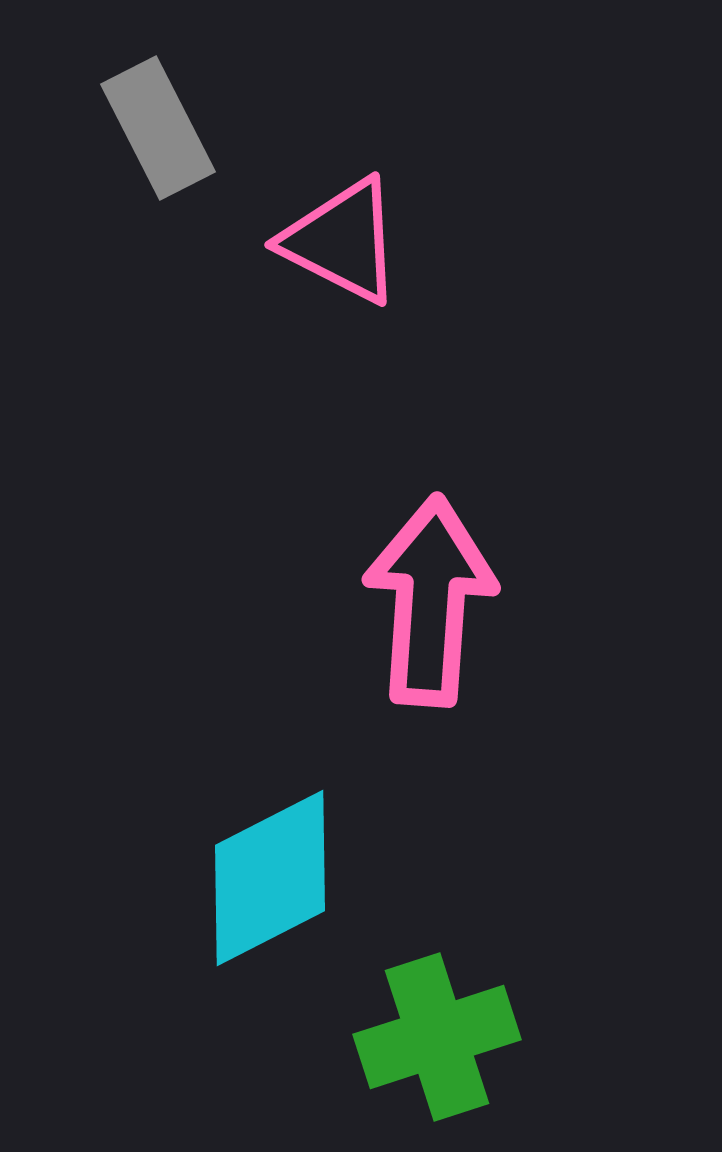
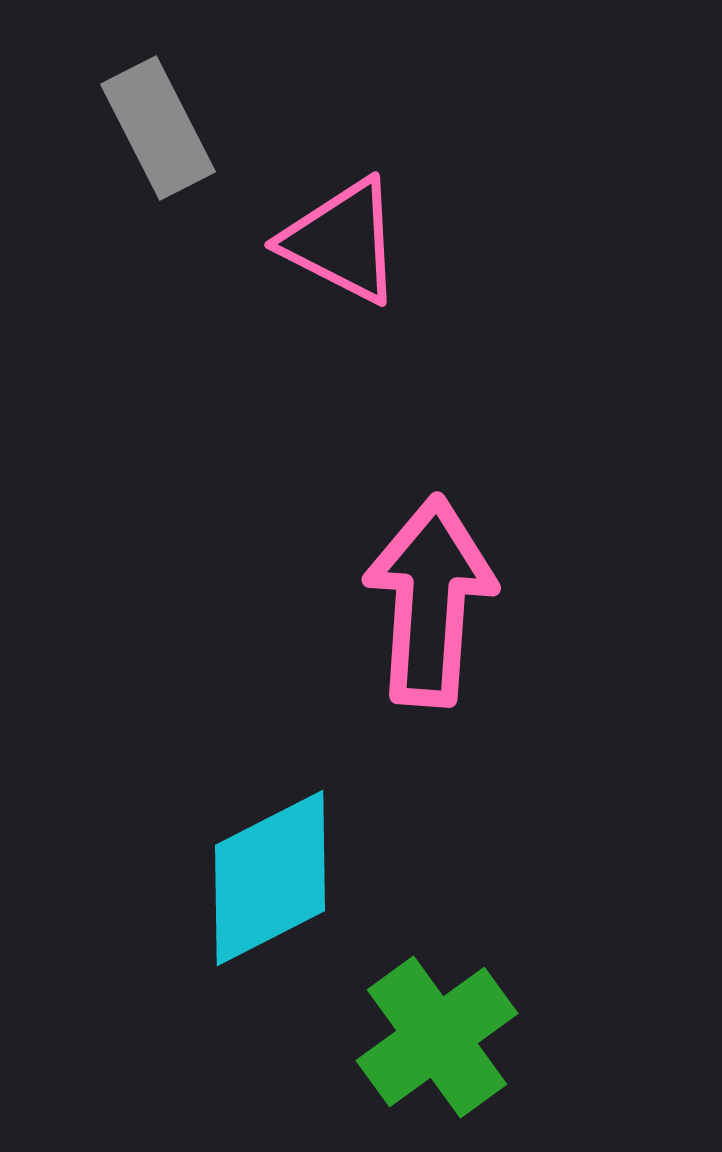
green cross: rotated 18 degrees counterclockwise
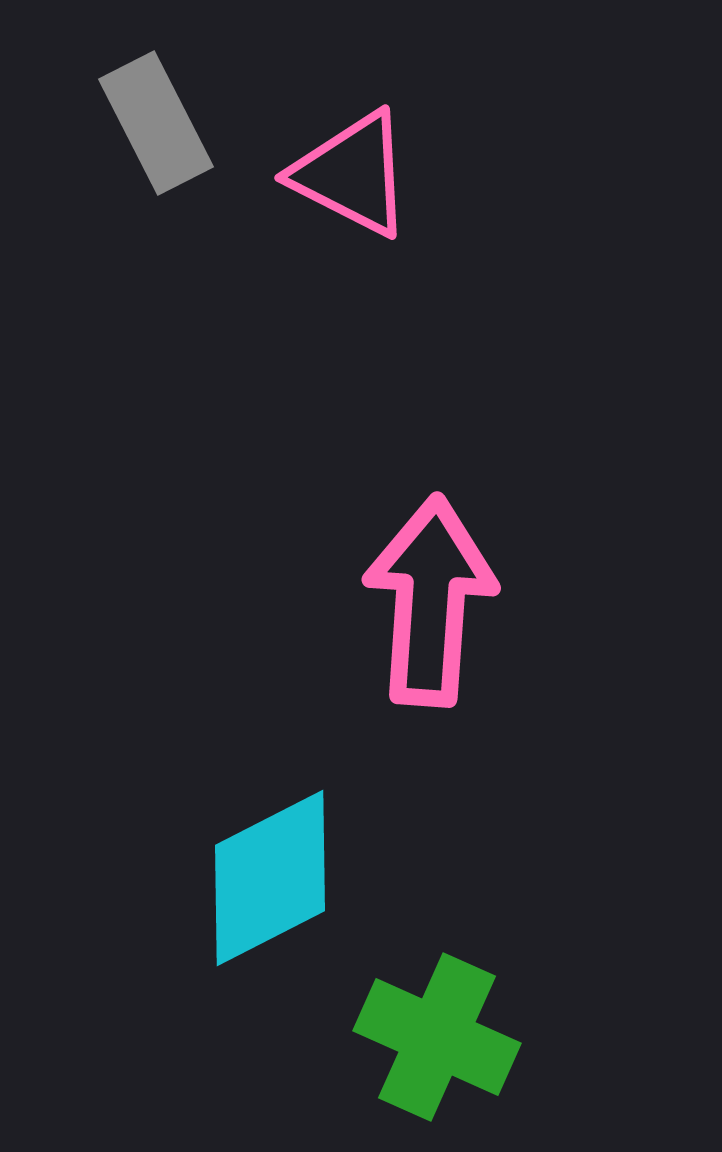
gray rectangle: moved 2 px left, 5 px up
pink triangle: moved 10 px right, 67 px up
green cross: rotated 30 degrees counterclockwise
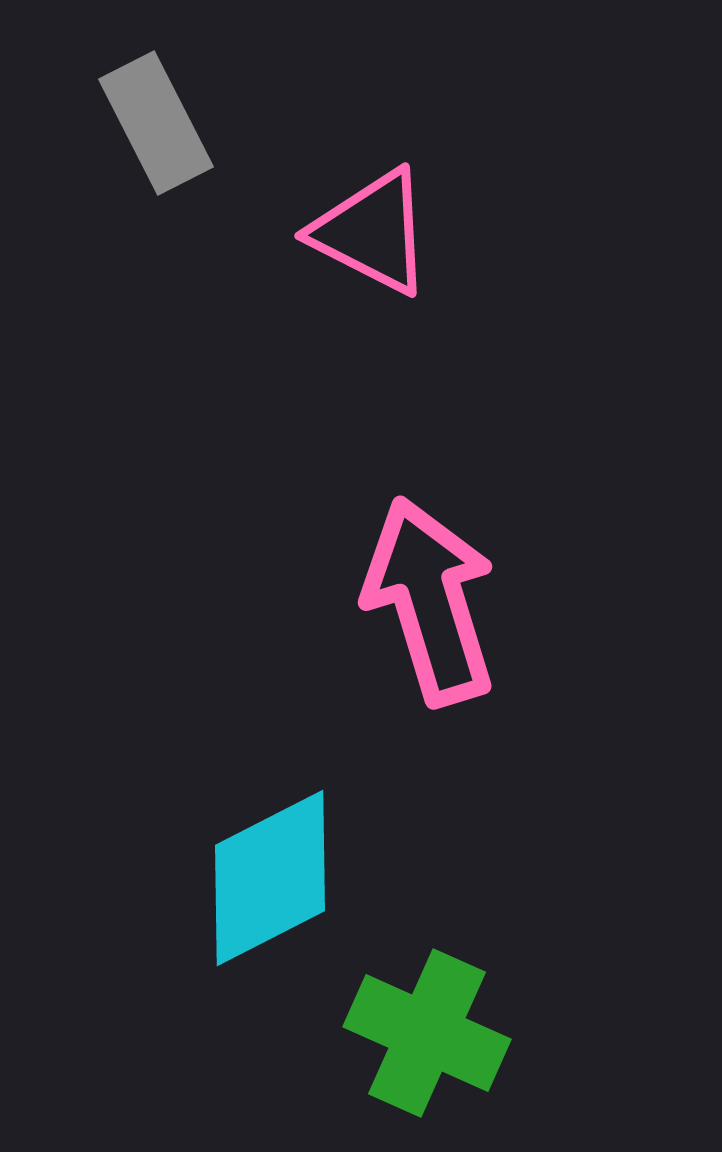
pink triangle: moved 20 px right, 58 px down
pink arrow: rotated 21 degrees counterclockwise
green cross: moved 10 px left, 4 px up
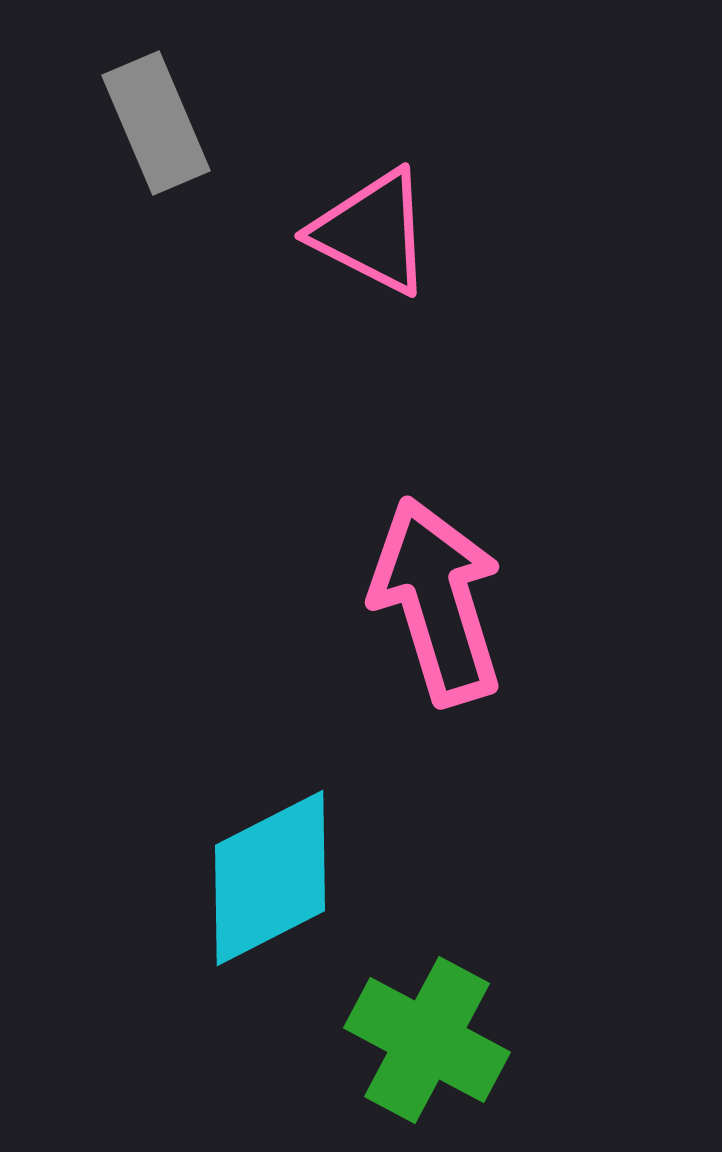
gray rectangle: rotated 4 degrees clockwise
pink arrow: moved 7 px right
green cross: moved 7 px down; rotated 4 degrees clockwise
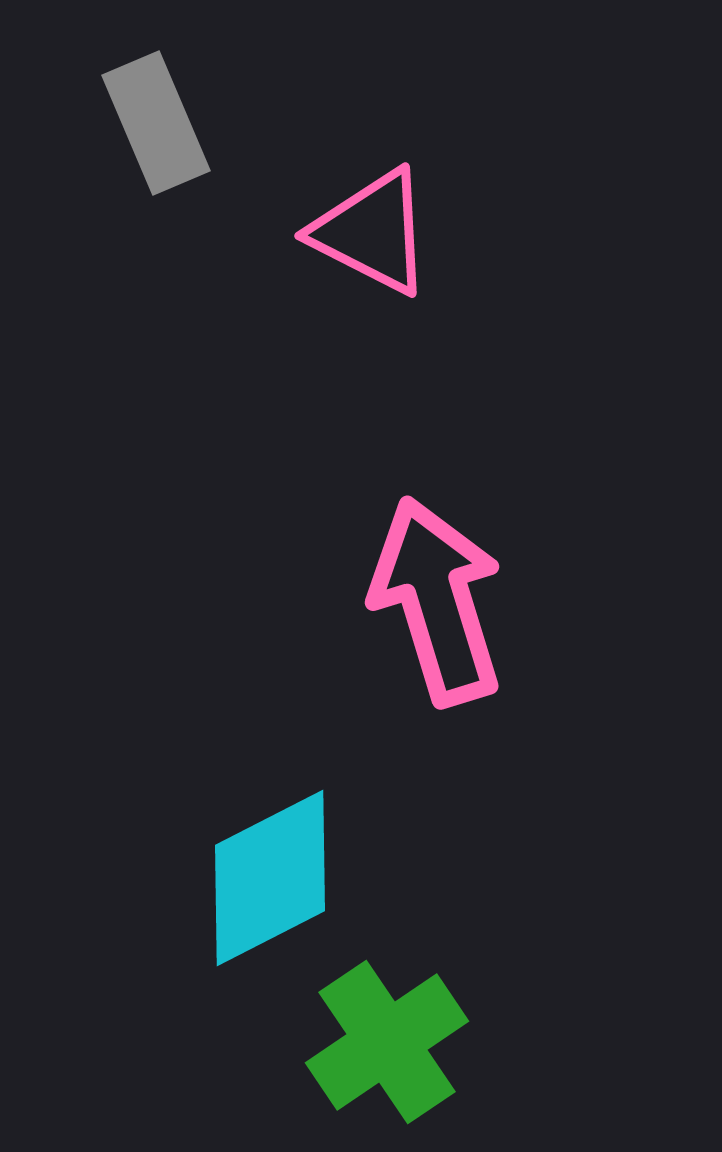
green cross: moved 40 px left, 2 px down; rotated 28 degrees clockwise
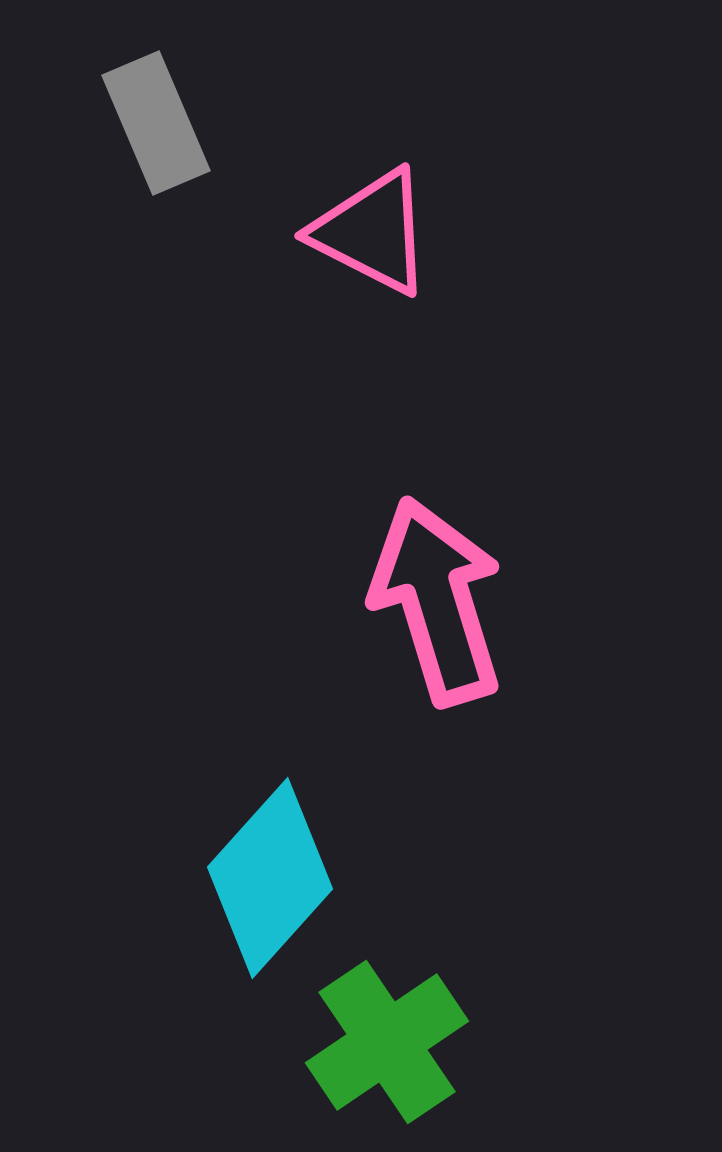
cyan diamond: rotated 21 degrees counterclockwise
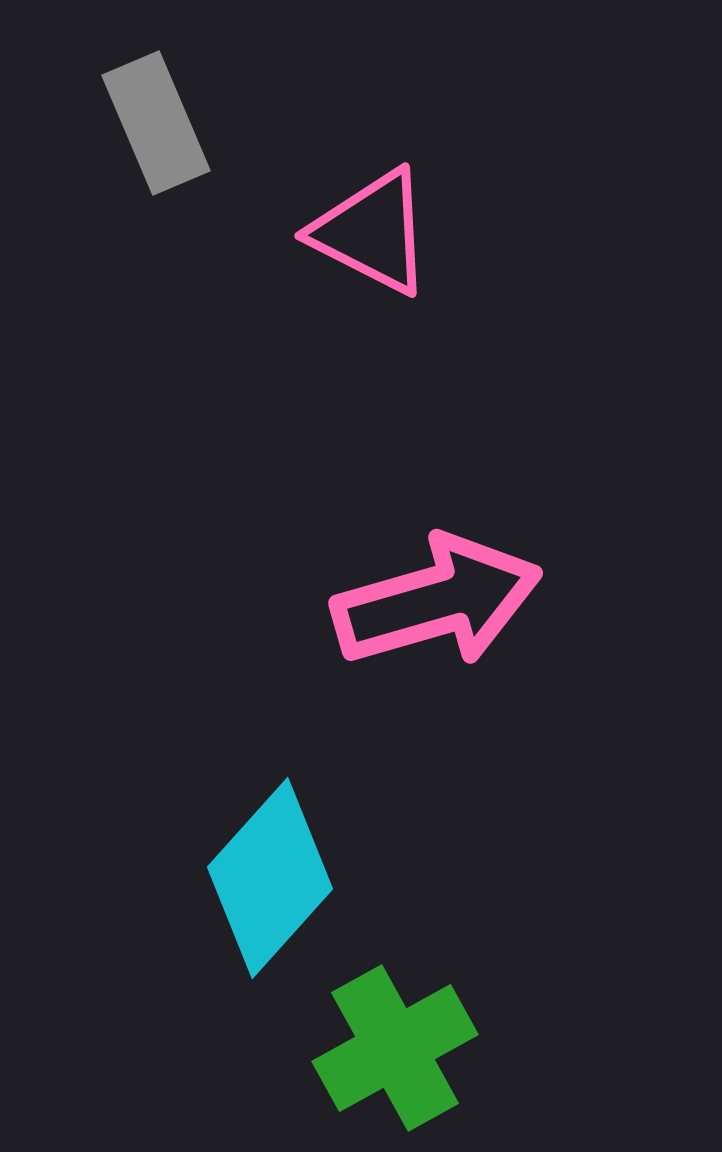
pink arrow: rotated 91 degrees clockwise
green cross: moved 8 px right, 6 px down; rotated 5 degrees clockwise
